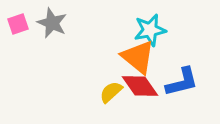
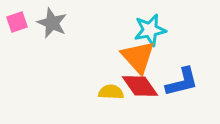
pink square: moved 1 px left, 2 px up
orange triangle: rotated 9 degrees clockwise
yellow semicircle: rotated 45 degrees clockwise
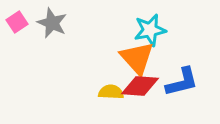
pink square: rotated 15 degrees counterclockwise
orange triangle: moved 1 px left, 1 px down
red diamond: rotated 51 degrees counterclockwise
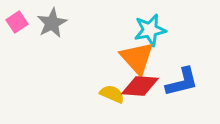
gray star: rotated 20 degrees clockwise
yellow semicircle: moved 1 px right, 2 px down; rotated 20 degrees clockwise
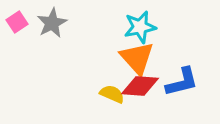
cyan star: moved 10 px left, 3 px up
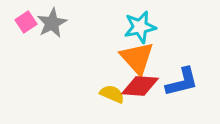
pink square: moved 9 px right
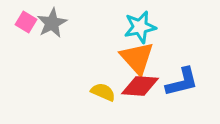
pink square: rotated 25 degrees counterclockwise
yellow semicircle: moved 9 px left, 2 px up
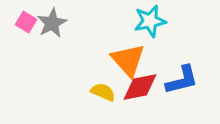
cyan star: moved 10 px right, 6 px up
orange triangle: moved 9 px left, 2 px down
blue L-shape: moved 2 px up
red diamond: moved 1 px down; rotated 15 degrees counterclockwise
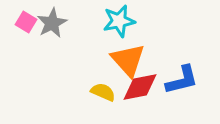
cyan star: moved 31 px left
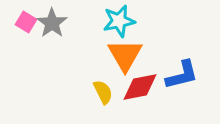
gray star: rotated 8 degrees counterclockwise
orange triangle: moved 3 px left, 5 px up; rotated 12 degrees clockwise
blue L-shape: moved 5 px up
yellow semicircle: rotated 40 degrees clockwise
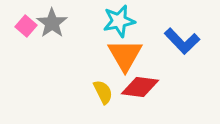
pink square: moved 4 px down; rotated 10 degrees clockwise
blue L-shape: moved 34 px up; rotated 60 degrees clockwise
red diamond: rotated 18 degrees clockwise
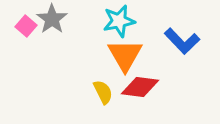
gray star: moved 4 px up
